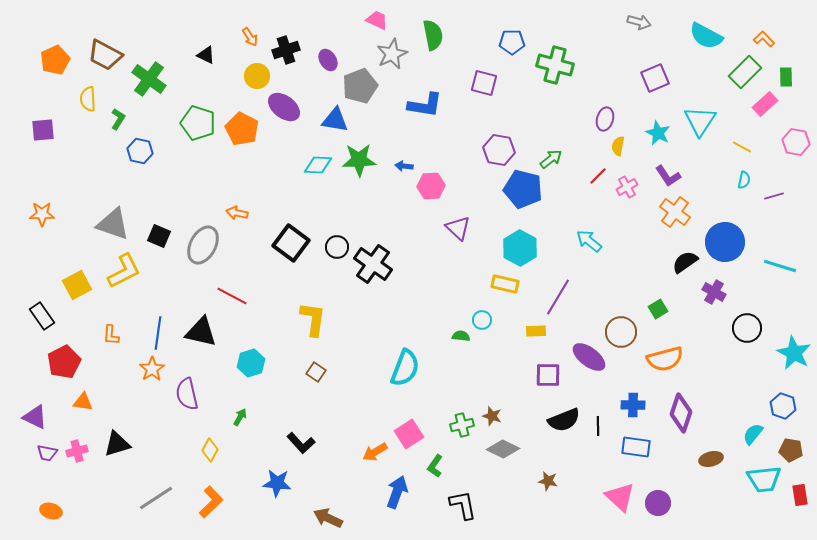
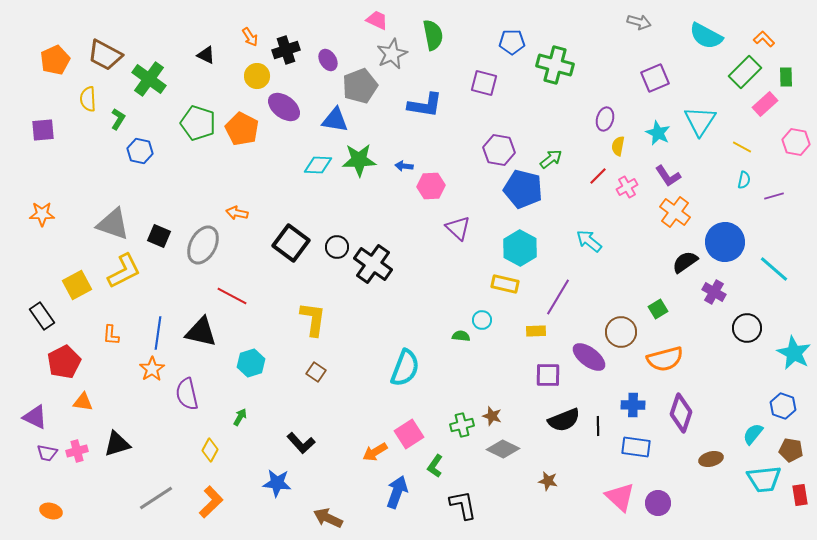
cyan line at (780, 266): moved 6 px left, 3 px down; rotated 24 degrees clockwise
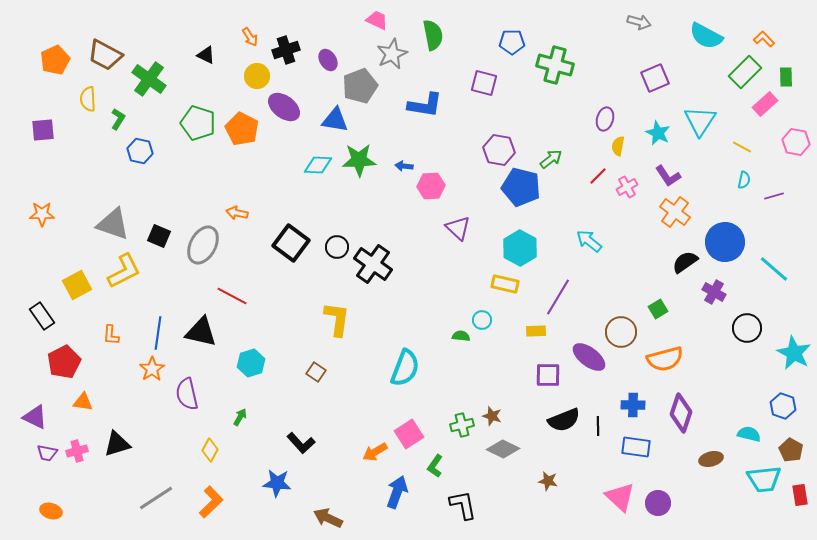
blue pentagon at (523, 189): moved 2 px left, 2 px up
yellow L-shape at (313, 319): moved 24 px right
cyan semicircle at (753, 434): moved 4 px left; rotated 65 degrees clockwise
brown pentagon at (791, 450): rotated 20 degrees clockwise
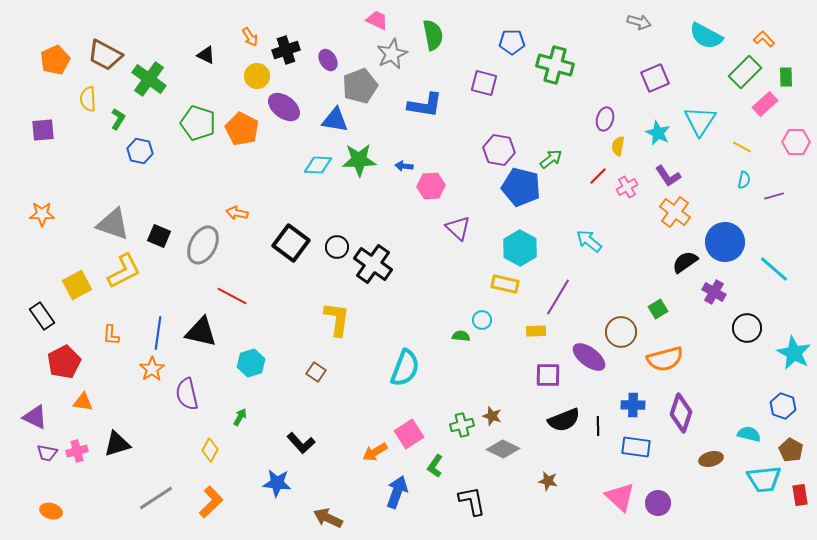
pink hexagon at (796, 142): rotated 12 degrees counterclockwise
black L-shape at (463, 505): moved 9 px right, 4 px up
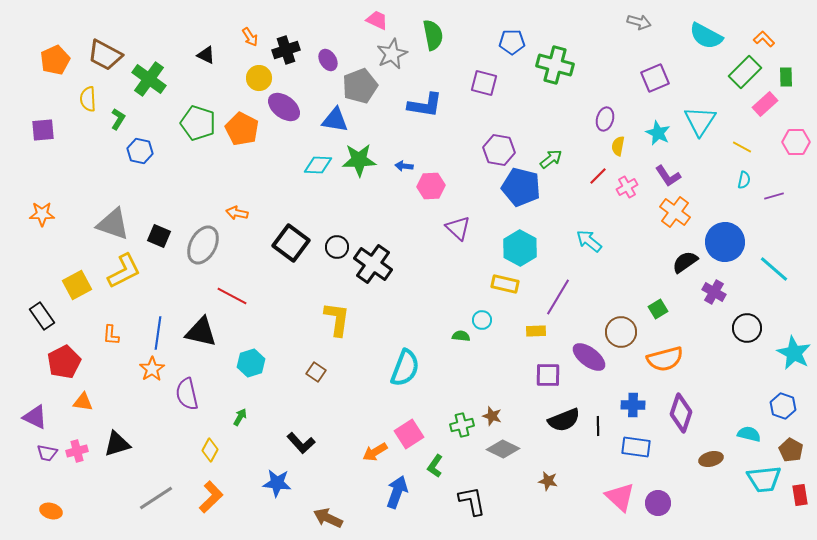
yellow circle at (257, 76): moved 2 px right, 2 px down
orange L-shape at (211, 502): moved 5 px up
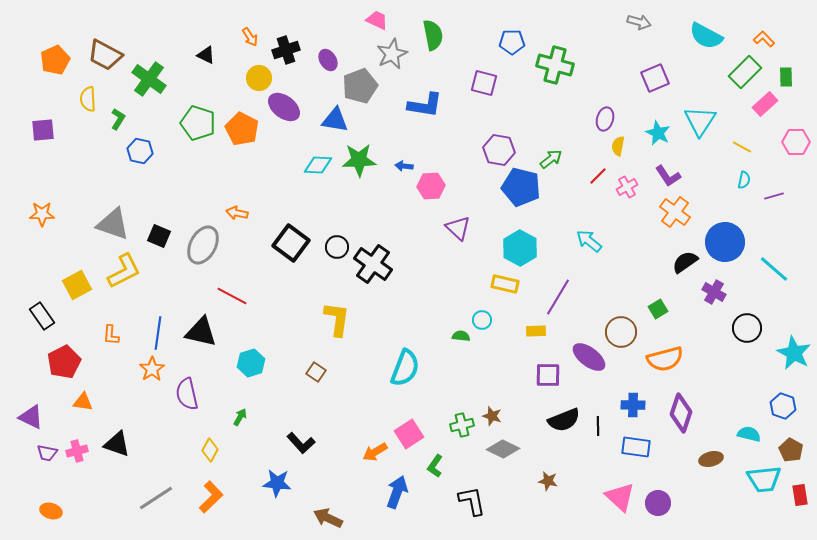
purple triangle at (35, 417): moved 4 px left
black triangle at (117, 444): rotated 36 degrees clockwise
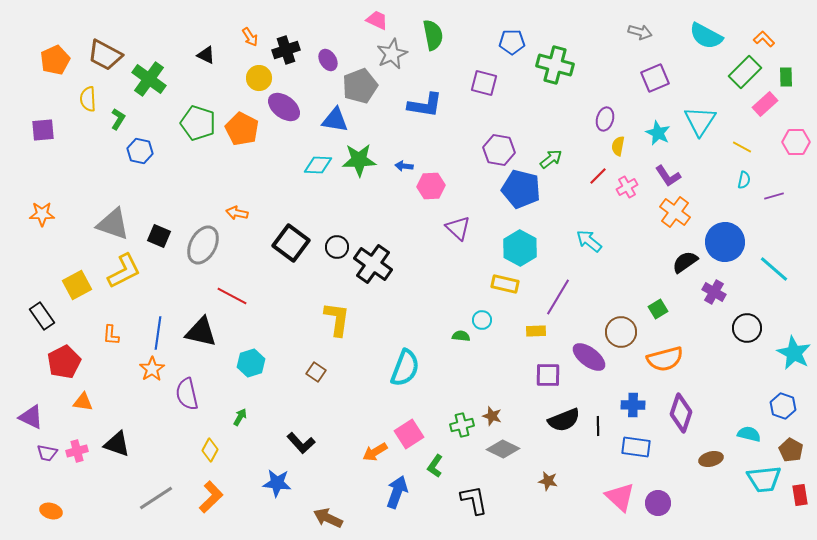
gray arrow at (639, 22): moved 1 px right, 10 px down
blue pentagon at (521, 187): moved 2 px down
black L-shape at (472, 501): moved 2 px right, 1 px up
